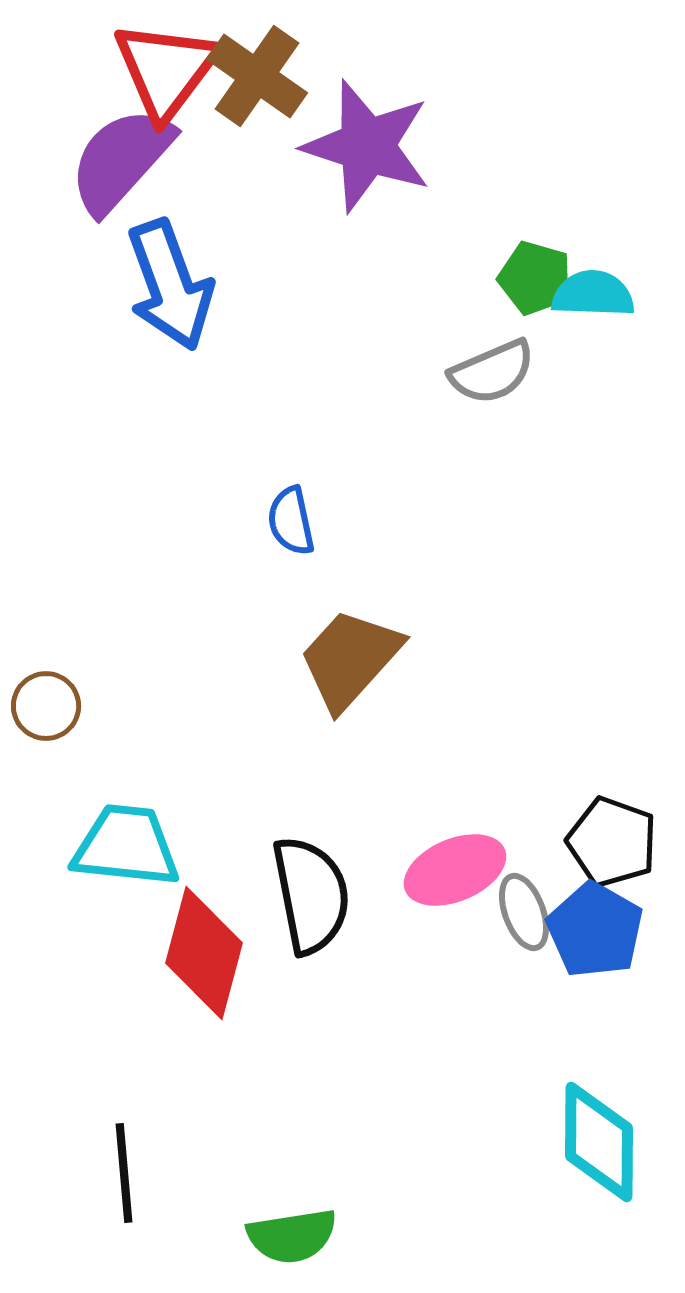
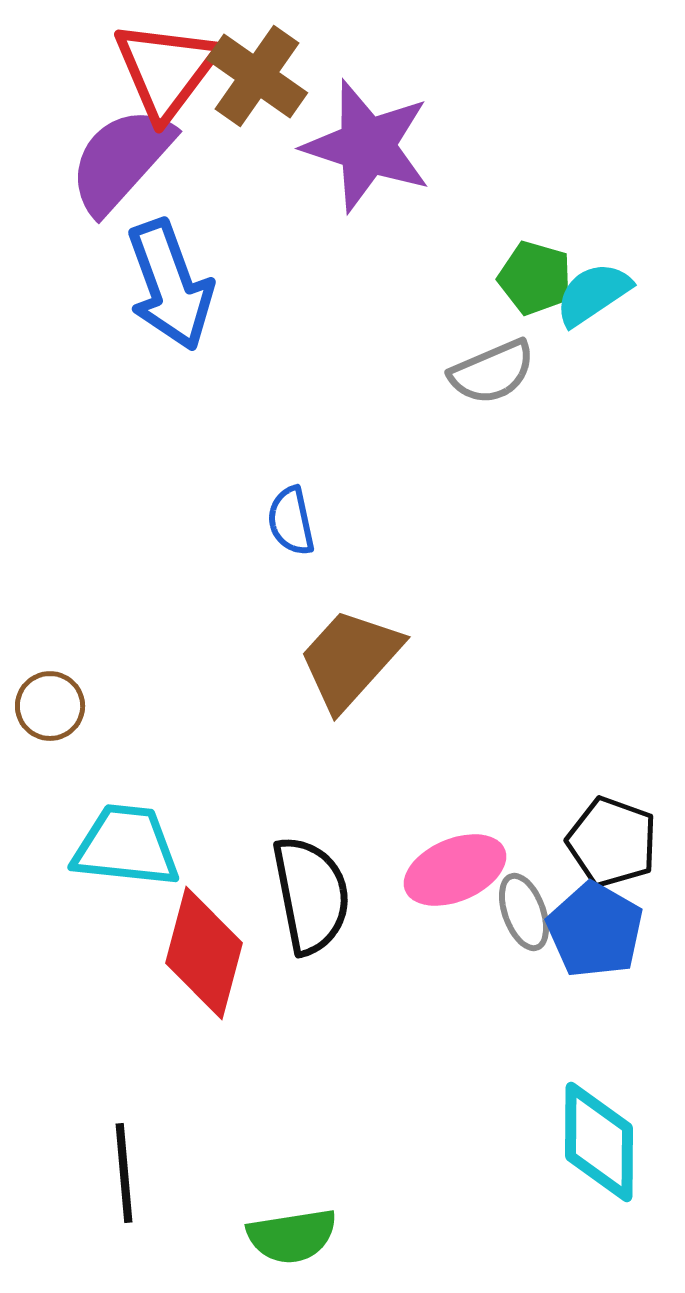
cyan semicircle: rotated 36 degrees counterclockwise
brown circle: moved 4 px right
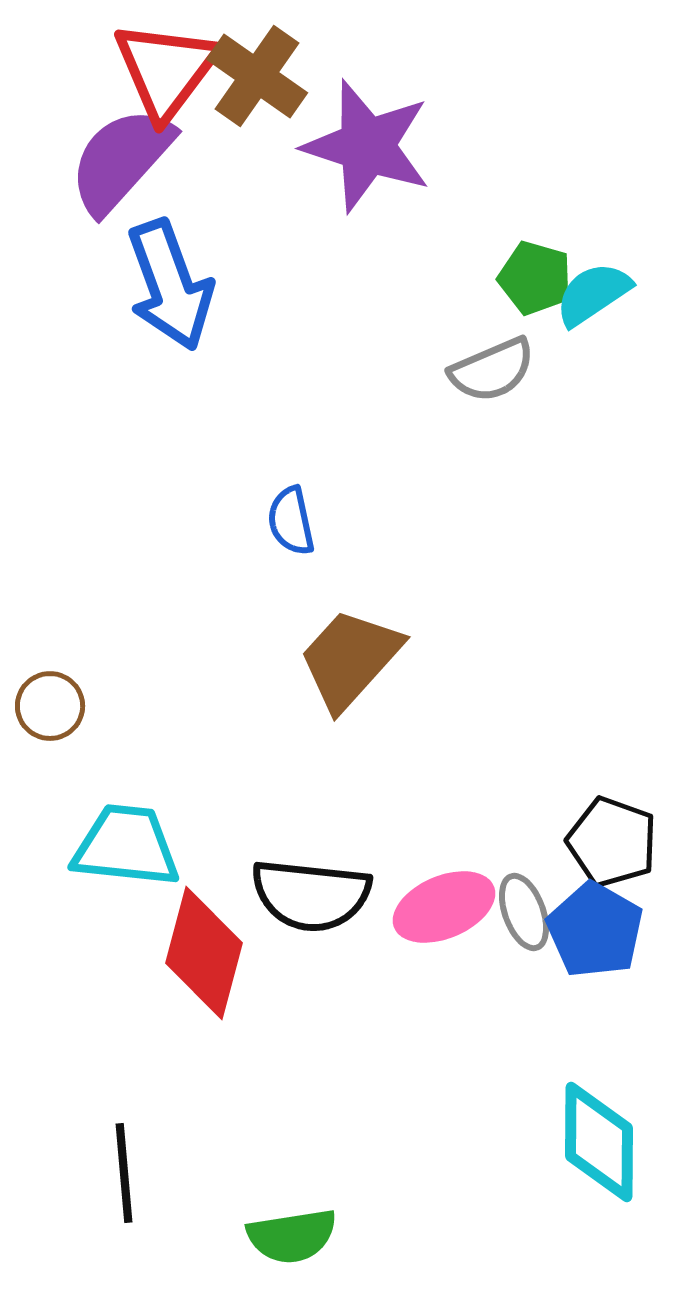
gray semicircle: moved 2 px up
pink ellipse: moved 11 px left, 37 px down
black semicircle: rotated 107 degrees clockwise
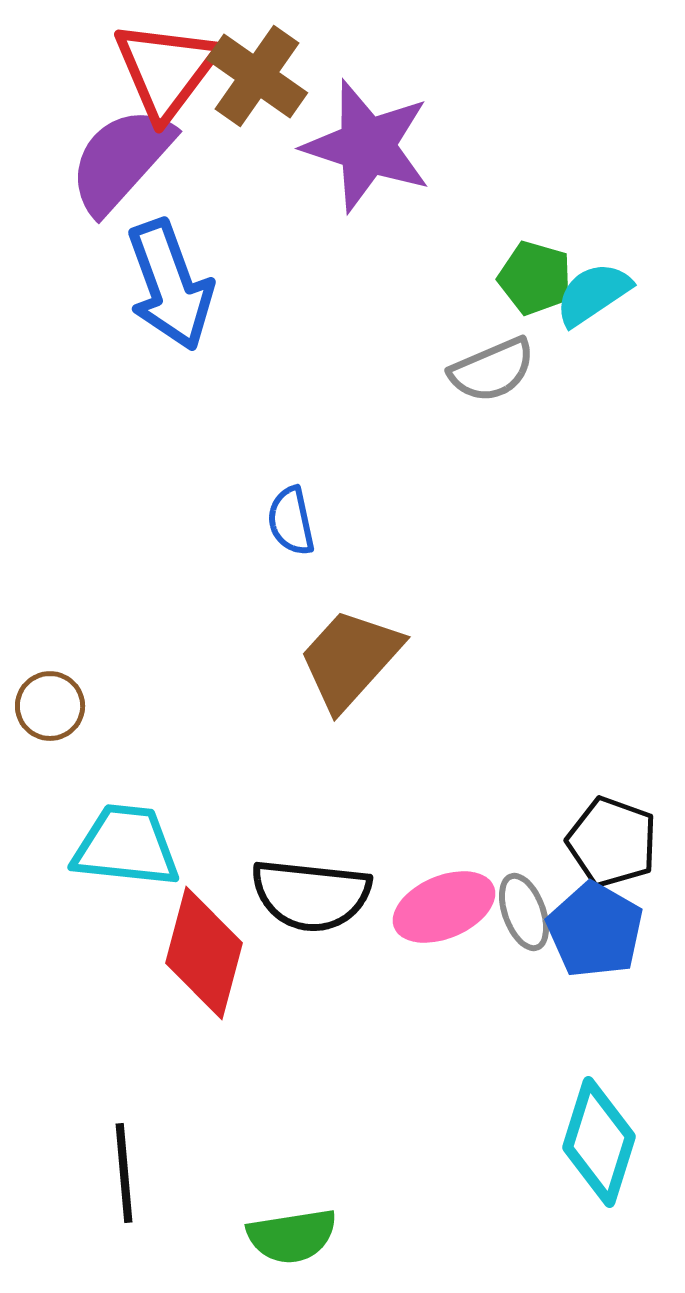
cyan diamond: rotated 17 degrees clockwise
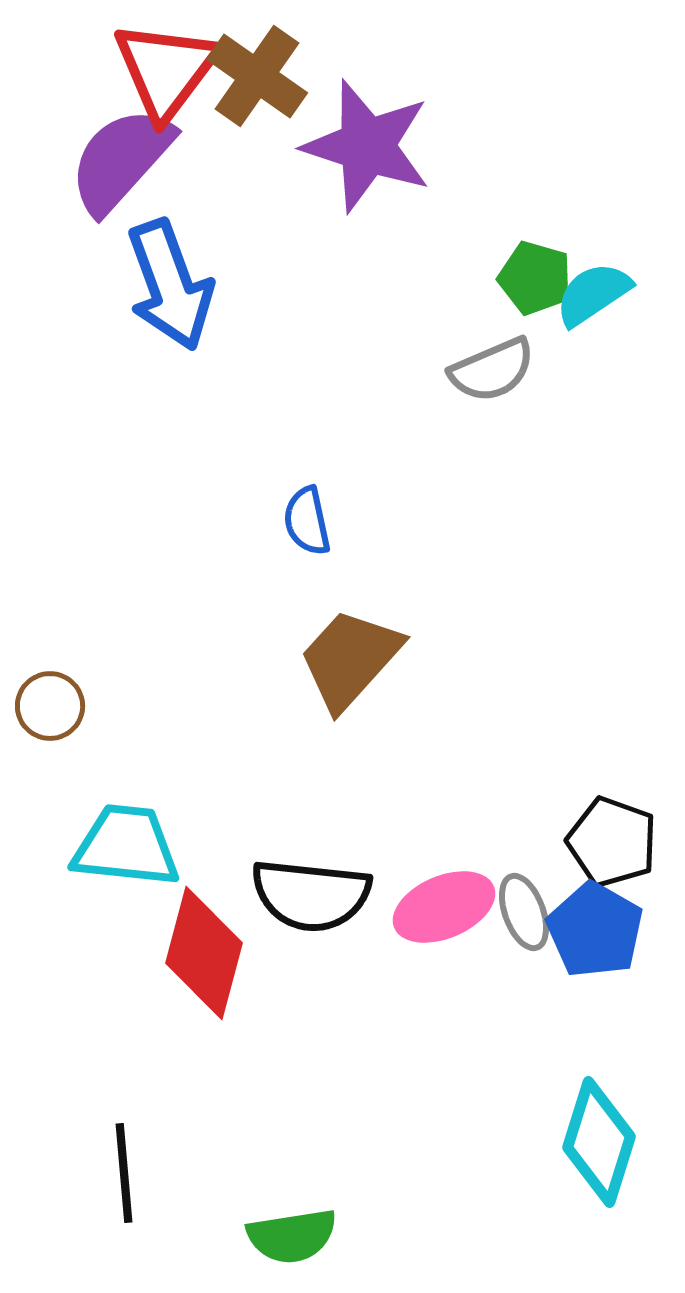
blue semicircle: moved 16 px right
